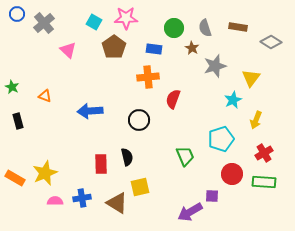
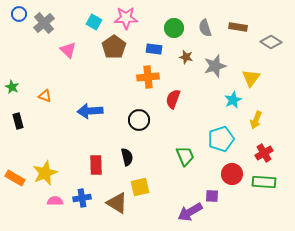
blue circle: moved 2 px right
brown star: moved 6 px left, 9 px down; rotated 16 degrees counterclockwise
red rectangle: moved 5 px left, 1 px down
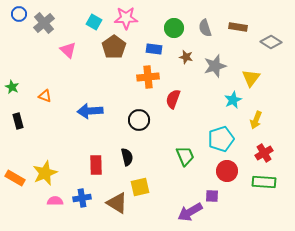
red circle: moved 5 px left, 3 px up
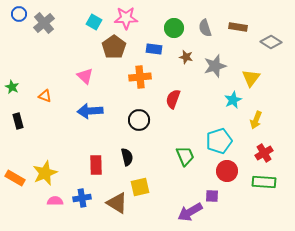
pink triangle: moved 17 px right, 26 px down
orange cross: moved 8 px left
cyan pentagon: moved 2 px left, 2 px down
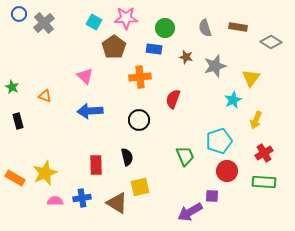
green circle: moved 9 px left
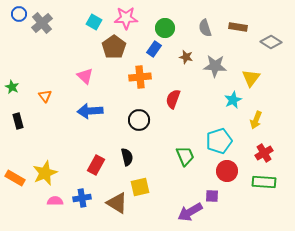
gray cross: moved 2 px left
blue rectangle: rotated 63 degrees counterclockwise
gray star: rotated 20 degrees clockwise
orange triangle: rotated 32 degrees clockwise
red rectangle: rotated 30 degrees clockwise
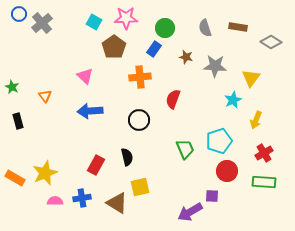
green trapezoid: moved 7 px up
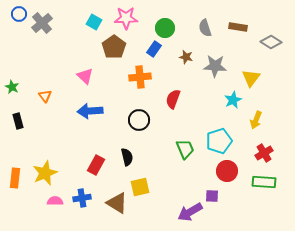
orange rectangle: rotated 66 degrees clockwise
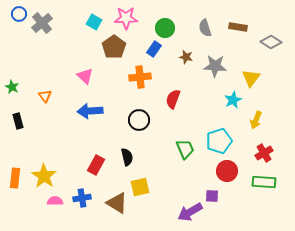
yellow star: moved 1 px left, 3 px down; rotated 15 degrees counterclockwise
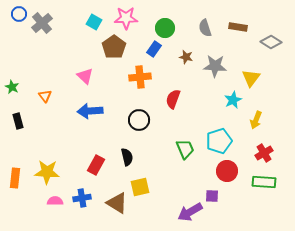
yellow star: moved 3 px right, 4 px up; rotated 30 degrees counterclockwise
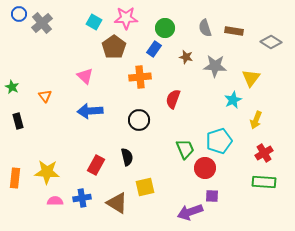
brown rectangle: moved 4 px left, 4 px down
red circle: moved 22 px left, 3 px up
yellow square: moved 5 px right
purple arrow: rotated 10 degrees clockwise
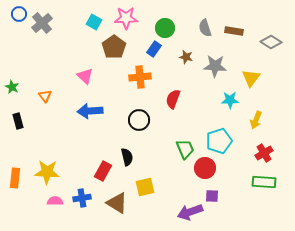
cyan star: moved 3 px left; rotated 24 degrees clockwise
red rectangle: moved 7 px right, 6 px down
